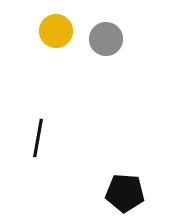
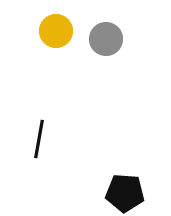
black line: moved 1 px right, 1 px down
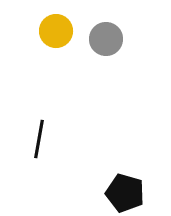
black pentagon: rotated 12 degrees clockwise
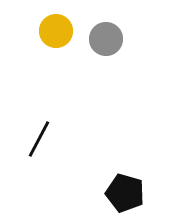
black line: rotated 18 degrees clockwise
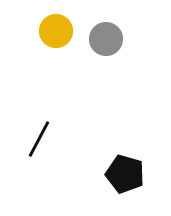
black pentagon: moved 19 px up
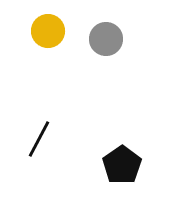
yellow circle: moved 8 px left
black pentagon: moved 3 px left, 9 px up; rotated 21 degrees clockwise
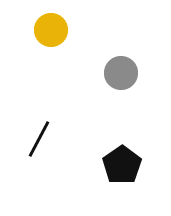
yellow circle: moved 3 px right, 1 px up
gray circle: moved 15 px right, 34 px down
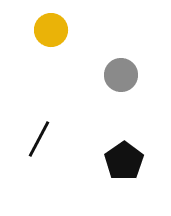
gray circle: moved 2 px down
black pentagon: moved 2 px right, 4 px up
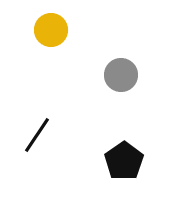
black line: moved 2 px left, 4 px up; rotated 6 degrees clockwise
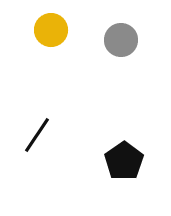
gray circle: moved 35 px up
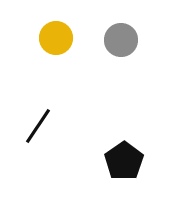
yellow circle: moved 5 px right, 8 px down
black line: moved 1 px right, 9 px up
